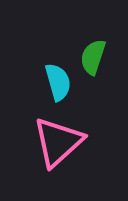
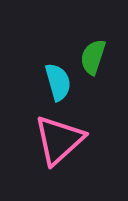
pink triangle: moved 1 px right, 2 px up
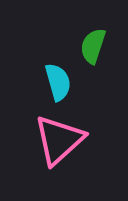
green semicircle: moved 11 px up
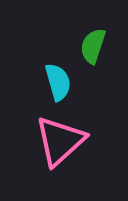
pink triangle: moved 1 px right, 1 px down
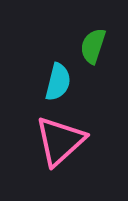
cyan semicircle: rotated 30 degrees clockwise
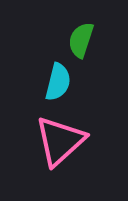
green semicircle: moved 12 px left, 6 px up
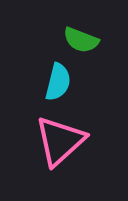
green semicircle: rotated 87 degrees counterclockwise
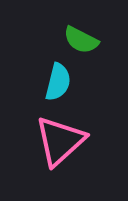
green semicircle: rotated 6 degrees clockwise
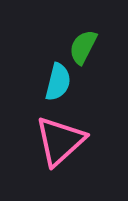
green semicircle: moved 2 px right, 7 px down; rotated 90 degrees clockwise
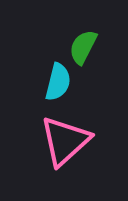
pink triangle: moved 5 px right
